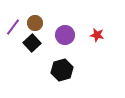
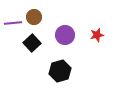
brown circle: moved 1 px left, 6 px up
purple line: moved 4 px up; rotated 48 degrees clockwise
red star: rotated 24 degrees counterclockwise
black hexagon: moved 2 px left, 1 px down
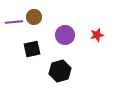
purple line: moved 1 px right, 1 px up
black square: moved 6 px down; rotated 30 degrees clockwise
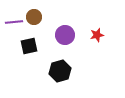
black square: moved 3 px left, 3 px up
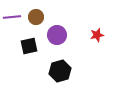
brown circle: moved 2 px right
purple line: moved 2 px left, 5 px up
purple circle: moved 8 px left
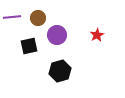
brown circle: moved 2 px right, 1 px down
red star: rotated 16 degrees counterclockwise
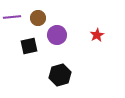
black hexagon: moved 4 px down
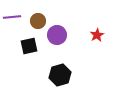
brown circle: moved 3 px down
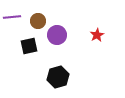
black hexagon: moved 2 px left, 2 px down
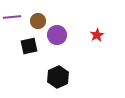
black hexagon: rotated 10 degrees counterclockwise
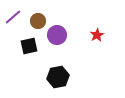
purple line: moved 1 px right; rotated 36 degrees counterclockwise
black hexagon: rotated 15 degrees clockwise
